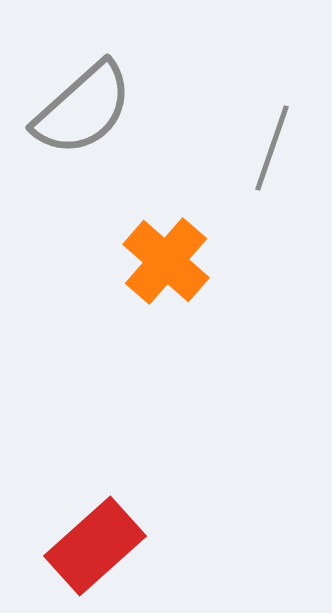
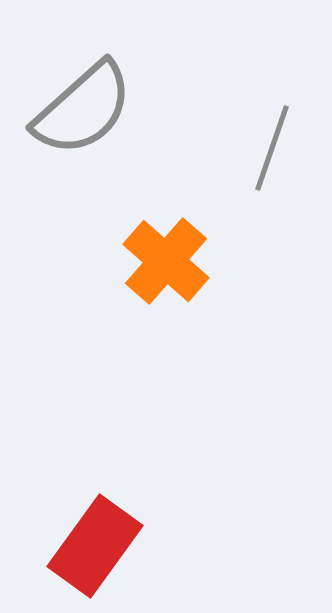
red rectangle: rotated 12 degrees counterclockwise
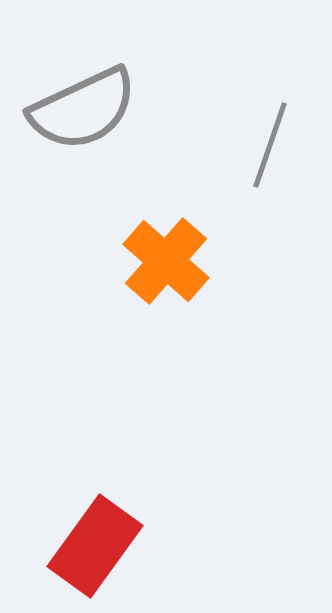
gray semicircle: rotated 17 degrees clockwise
gray line: moved 2 px left, 3 px up
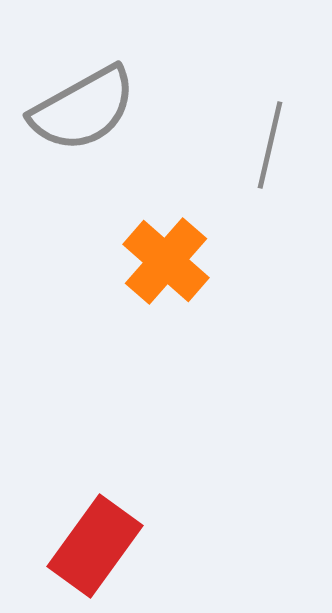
gray semicircle: rotated 4 degrees counterclockwise
gray line: rotated 6 degrees counterclockwise
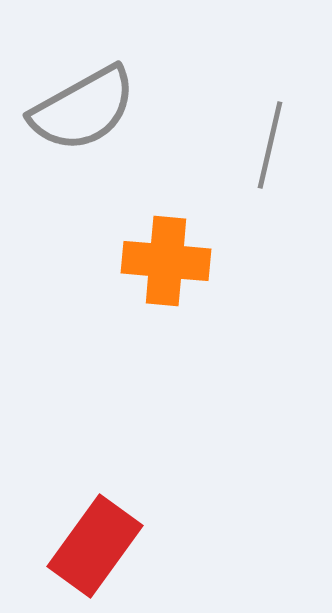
orange cross: rotated 36 degrees counterclockwise
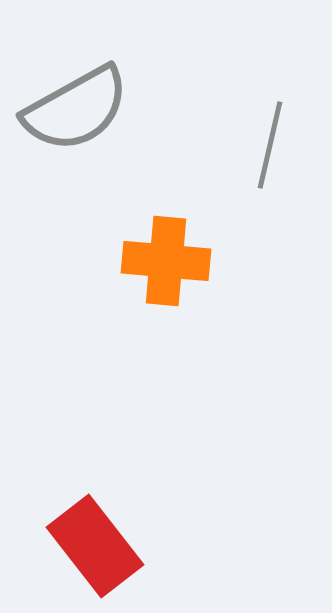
gray semicircle: moved 7 px left
red rectangle: rotated 74 degrees counterclockwise
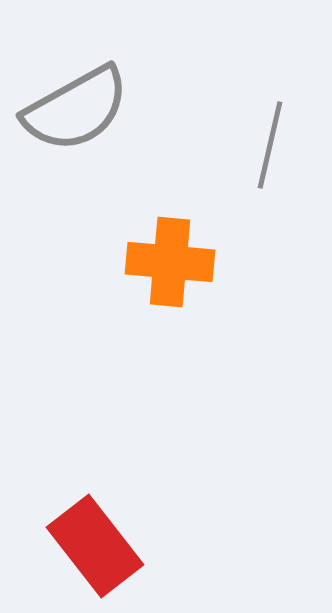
orange cross: moved 4 px right, 1 px down
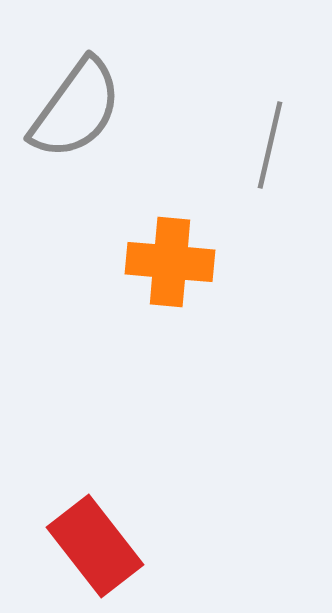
gray semicircle: rotated 25 degrees counterclockwise
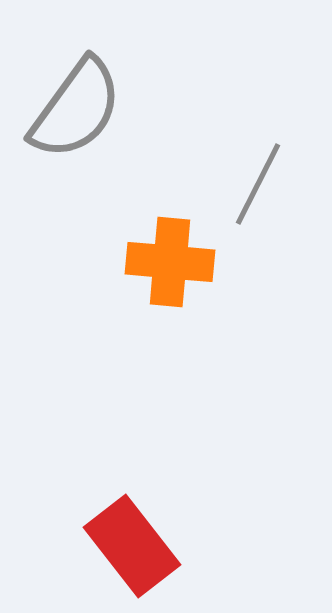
gray line: moved 12 px left, 39 px down; rotated 14 degrees clockwise
red rectangle: moved 37 px right
